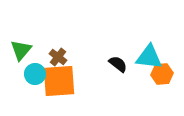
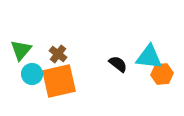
brown cross: moved 3 px up
cyan circle: moved 3 px left
orange square: rotated 9 degrees counterclockwise
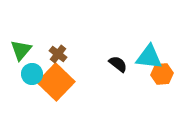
orange square: moved 3 px left, 1 px down; rotated 33 degrees counterclockwise
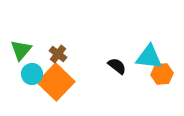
black semicircle: moved 1 px left, 2 px down
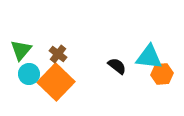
cyan circle: moved 3 px left
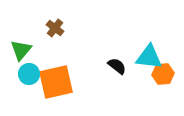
brown cross: moved 3 px left, 26 px up
orange hexagon: moved 1 px right
orange square: rotated 33 degrees clockwise
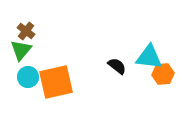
brown cross: moved 29 px left, 3 px down
cyan circle: moved 1 px left, 3 px down
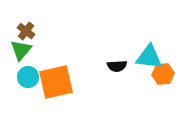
black semicircle: rotated 138 degrees clockwise
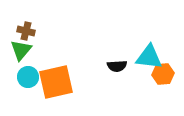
brown cross: rotated 24 degrees counterclockwise
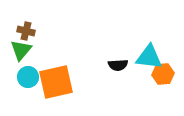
black semicircle: moved 1 px right, 1 px up
